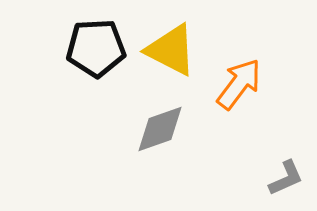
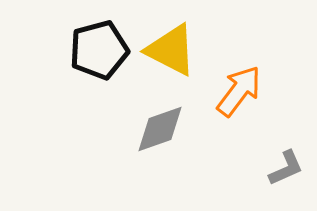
black pentagon: moved 3 px right, 2 px down; rotated 12 degrees counterclockwise
orange arrow: moved 7 px down
gray L-shape: moved 10 px up
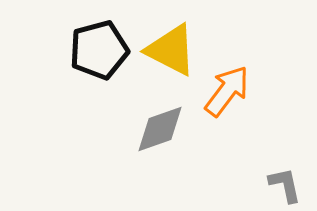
orange arrow: moved 12 px left
gray L-shape: moved 1 px left, 17 px down; rotated 78 degrees counterclockwise
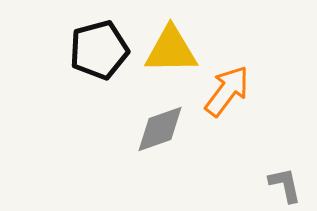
yellow triangle: rotated 28 degrees counterclockwise
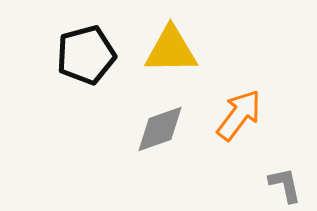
black pentagon: moved 13 px left, 5 px down
orange arrow: moved 12 px right, 24 px down
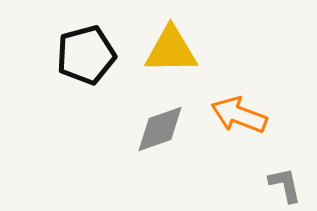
orange arrow: rotated 106 degrees counterclockwise
